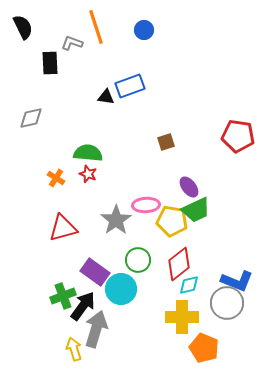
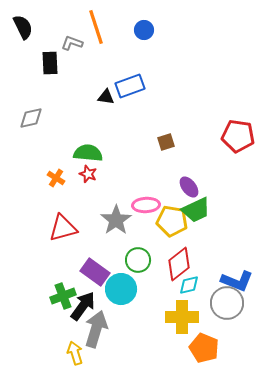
yellow arrow: moved 1 px right, 4 px down
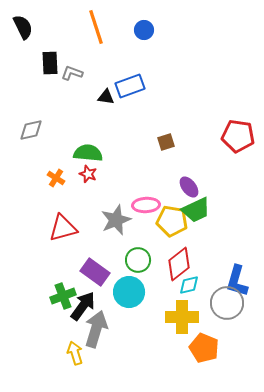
gray L-shape: moved 30 px down
gray diamond: moved 12 px down
gray star: rotated 12 degrees clockwise
blue L-shape: rotated 84 degrees clockwise
cyan circle: moved 8 px right, 3 px down
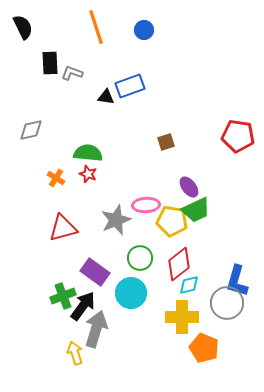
green circle: moved 2 px right, 2 px up
cyan circle: moved 2 px right, 1 px down
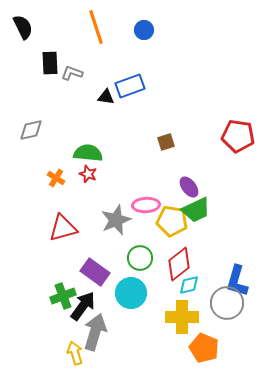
gray arrow: moved 1 px left, 3 px down
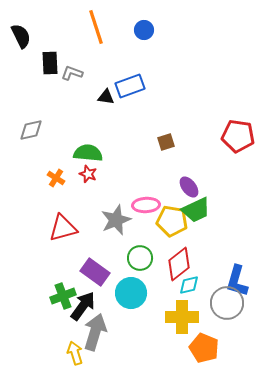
black semicircle: moved 2 px left, 9 px down
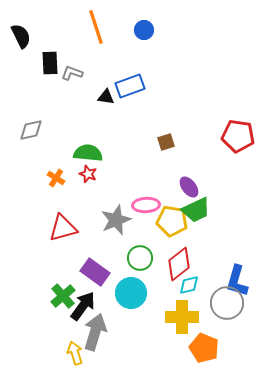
green cross: rotated 20 degrees counterclockwise
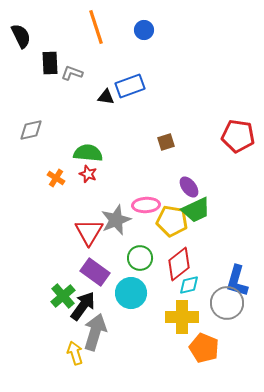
red triangle: moved 26 px right, 4 px down; rotated 44 degrees counterclockwise
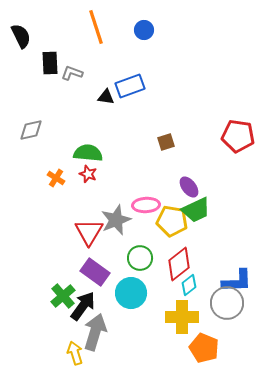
blue L-shape: rotated 108 degrees counterclockwise
cyan diamond: rotated 25 degrees counterclockwise
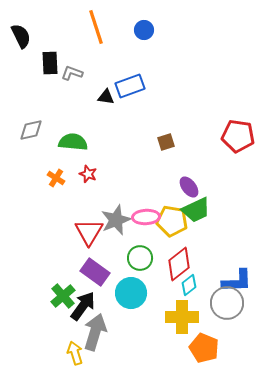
green semicircle: moved 15 px left, 11 px up
pink ellipse: moved 12 px down
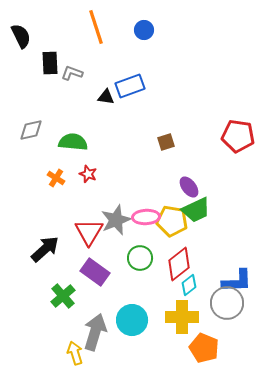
cyan circle: moved 1 px right, 27 px down
black arrow: moved 38 px left, 57 px up; rotated 12 degrees clockwise
